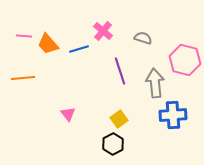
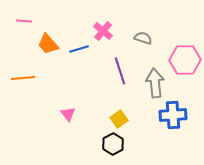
pink line: moved 15 px up
pink hexagon: rotated 16 degrees counterclockwise
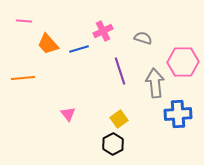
pink cross: rotated 24 degrees clockwise
pink hexagon: moved 2 px left, 2 px down
blue cross: moved 5 px right, 1 px up
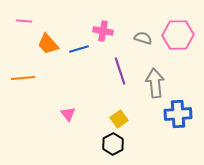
pink cross: rotated 36 degrees clockwise
pink hexagon: moved 5 px left, 27 px up
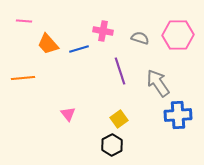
gray semicircle: moved 3 px left
gray arrow: moved 3 px right; rotated 28 degrees counterclockwise
blue cross: moved 1 px down
black hexagon: moved 1 px left, 1 px down
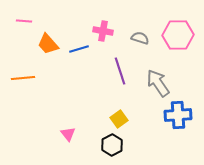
pink triangle: moved 20 px down
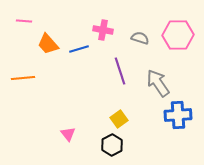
pink cross: moved 1 px up
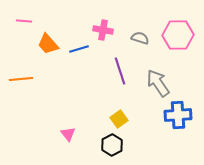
orange line: moved 2 px left, 1 px down
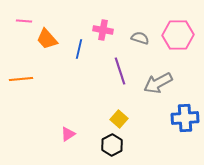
orange trapezoid: moved 1 px left, 5 px up
blue line: rotated 60 degrees counterclockwise
gray arrow: rotated 84 degrees counterclockwise
blue cross: moved 7 px right, 3 px down
yellow square: rotated 12 degrees counterclockwise
pink triangle: rotated 35 degrees clockwise
